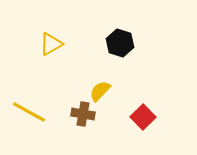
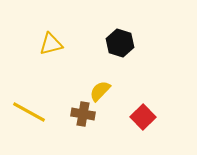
yellow triangle: rotated 15 degrees clockwise
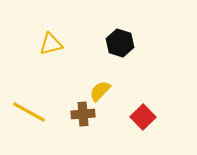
brown cross: rotated 15 degrees counterclockwise
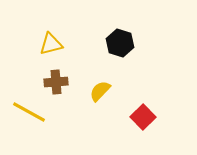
brown cross: moved 27 px left, 32 px up
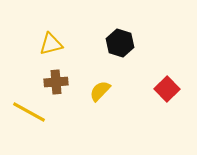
red square: moved 24 px right, 28 px up
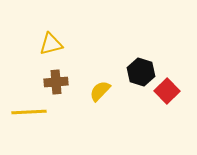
black hexagon: moved 21 px right, 29 px down
red square: moved 2 px down
yellow line: rotated 32 degrees counterclockwise
